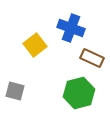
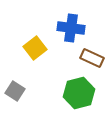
blue cross: rotated 12 degrees counterclockwise
yellow square: moved 3 px down
gray square: rotated 18 degrees clockwise
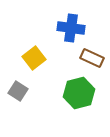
yellow square: moved 1 px left, 10 px down
gray square: moved 3 px right
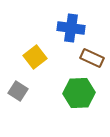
yellow square: moved 1 px right, 1 px up
green hexagon: rotated 12 degrees clockwise
